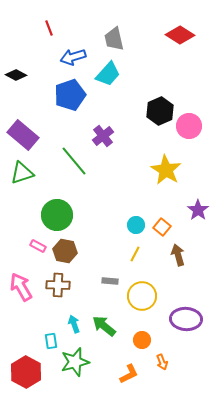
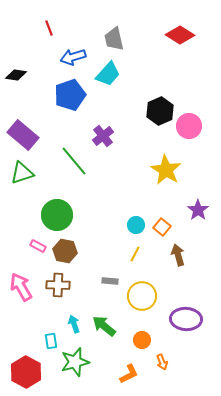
black diamond: rotated 20 degrees counterclockwise
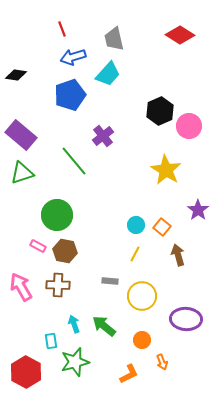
red line: moved 13 px right, 1 px down
purple rectangle: moved 2 px left
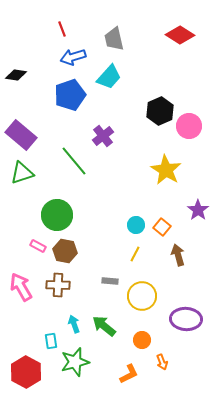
cyan trapezoid: moved 1 px right, 3 px down
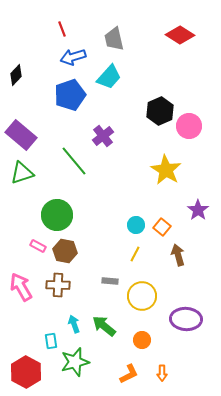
black diamond: rotated 55 degrees counterclockwise
orange arrow: moved 11 px down; rotated 21 degrees clockwise
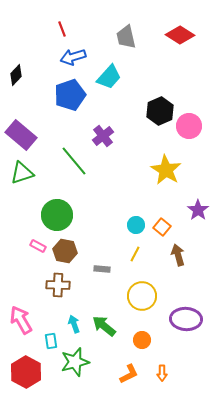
gray trapezoid: moved 12 px right, 2 px up
gray rectangle: moved 8 px left, 12 px up
pink arrow: moved 33 px down
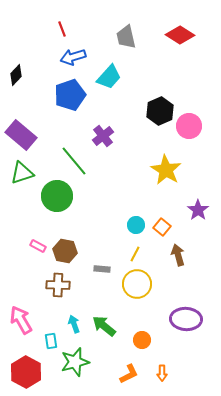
green circle: moved 19 px up
yellow circle: moved 5 px left, 12 px up
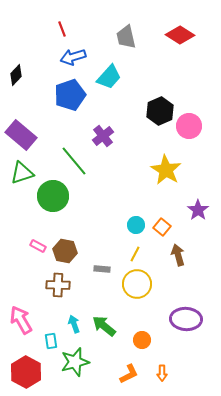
green circle: moved 4 px left
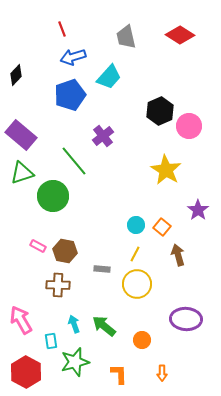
orange L-shape: moved 10 px left; rotated 65 degrees counterclockwise
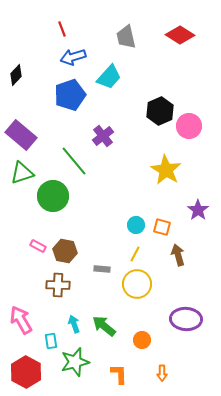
orange square: rotated 24 degrees counterclockwise
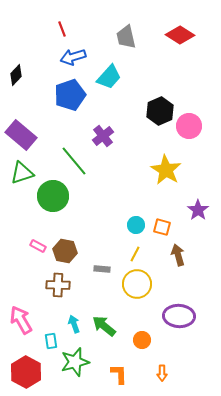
purple ellipse: moved 7 px left, 3 px up
